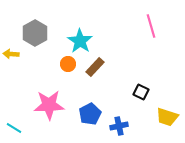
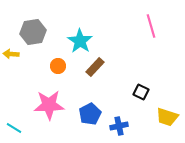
gray hexagon: moved 2 px left, 1 px up; rotated 20 degrees clockwise
orange circle: moved 10 px left, 2 px down
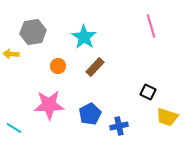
cyan star: moved 4 px right, 4 px up
black square: moved 7 px right
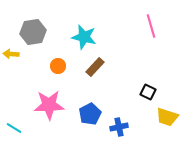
cyan star: rotated 20 degrees counterclockwise
blue cross: moved 1 px down
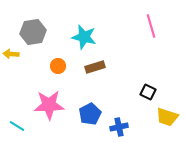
brown rectangle: rotated 30 degrees clockwise
cyan line: moved 3 px right, 2 px up
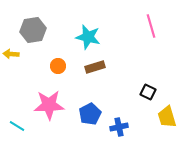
gray hexagon: moved 2 px up
cyan star: moved 4 px right
yellow trapezoid: rotated 55 degrees clockwise
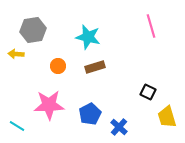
yellow arrow: moved 5 px right
blue cross: rotated 36 degrees counterclockwise
